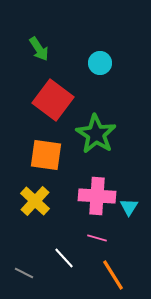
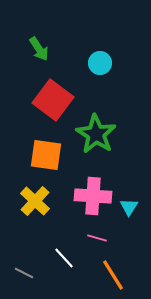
pink cross: moved 4 px left
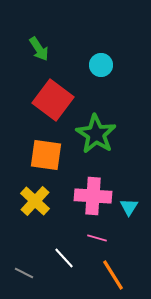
cyan circle: moved 1 px right, 2 px down
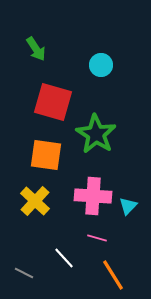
green arrow: moved 3 px left
red square: moved 2 px down; rotated 21 degrees counterclockwise
cyan triangle: moved 1 px left, 1 px up; rotated 12 degrees clockwise
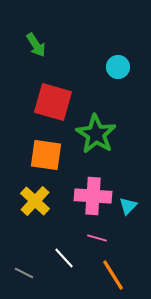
green arrow: moved 4 px up
cyan circle: moved 17 px right, 2 px down
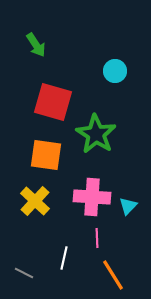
cyan circle: moved 3 px left, 4 px down
pink cross: moved 1 px left, 1 px down
pink line: rotated 72 degrees clockwise
white line: rotated 55 degrees clockwise
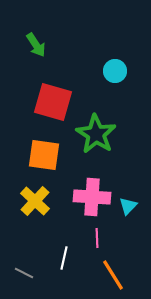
orange square: moved 2 px left
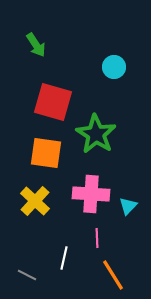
cyan circle: moved 1 px left, 4 px up
orange square: moved 2 px right, 2 px up
pink cross: moved 1 px left, 3 px up
gray line: moved 3 px right, 2 px down
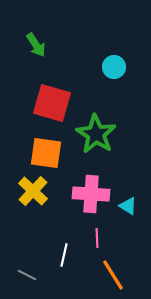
red square: moved 1 px left, 1 px down
yellow cross: moved 2 px left, 10 px up
cyan triangle: rotated 42 degrees counterclockwise
white line: moved 3 px up
